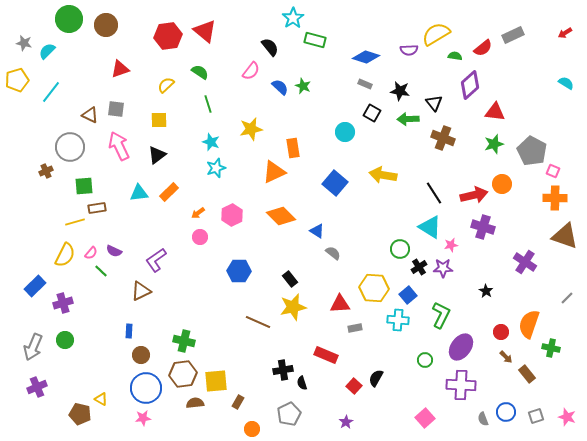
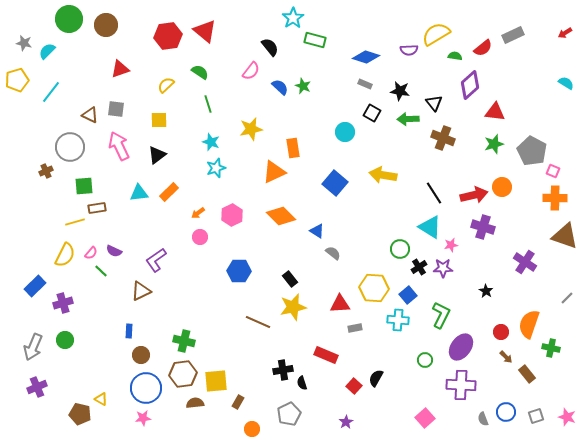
orange circle at (502, 184): moved 3 px down
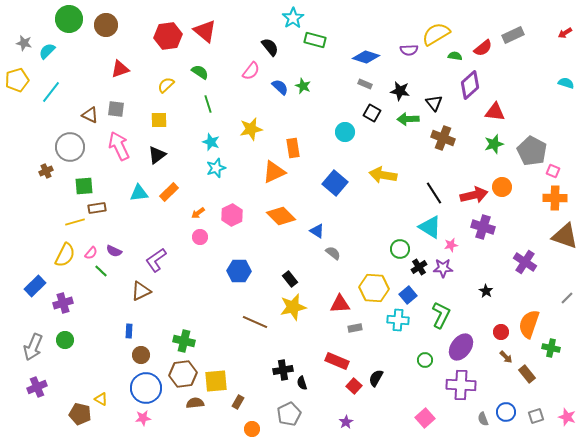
cyan semicircle at (566, 83): rotated 14 degrees counterclockwise
brown line at (258, 322): moved 3 px left
red rectangle at (326, 355): moved 11 px right, 6 px down
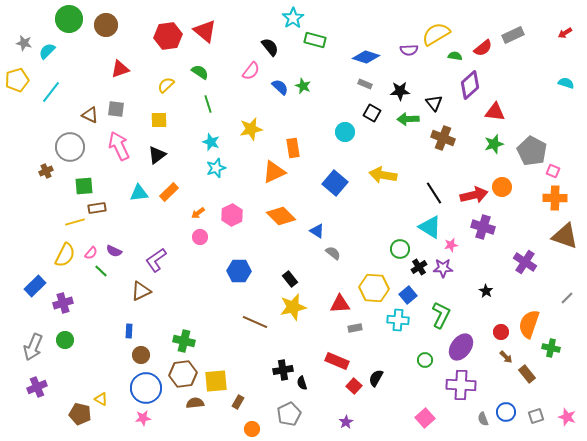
black star at (400, 91): rotated 12 degrees counterclockwise
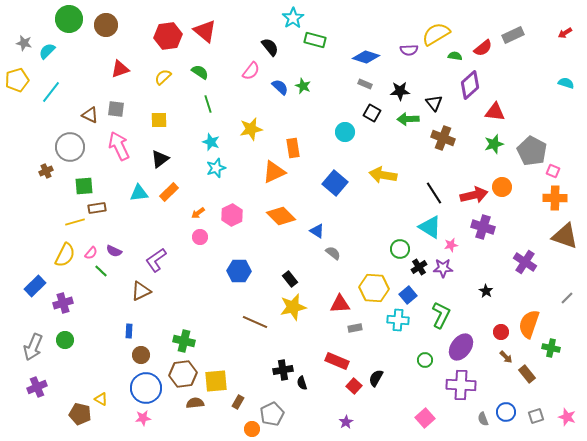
yellow semicircle at (166, 85): moved 3 px left, 8 px up
black triangle at (157, 155): moved 3 px right, 4 px down
gray pentagon at (289, 414): moved 17 px left
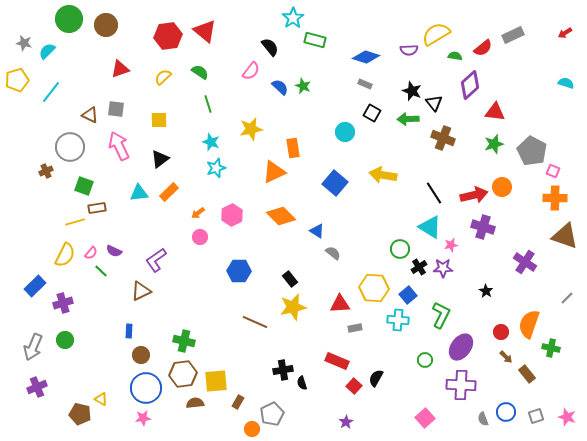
black star at (400, 91): moved 12 px right; rotated 24 degrees clockwise
green square at (84, 186): rotated 24 degrees clockwise
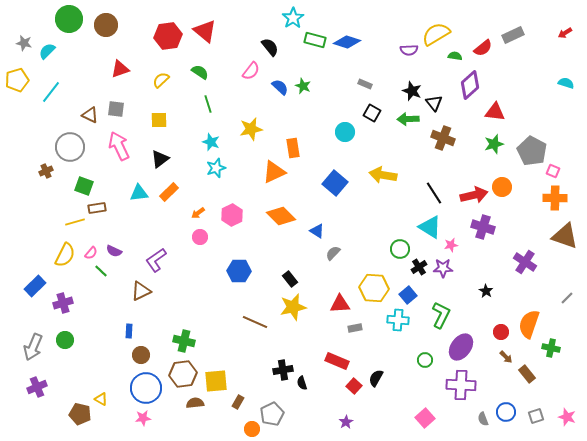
blue diamond at (366, 57): moved 19 px left, 15 px up
yellow semicircle at (163, 77): moved 2 px left, 3 px down
gray semicircle at (333, 253): rotated 84 degrees counterclockwise
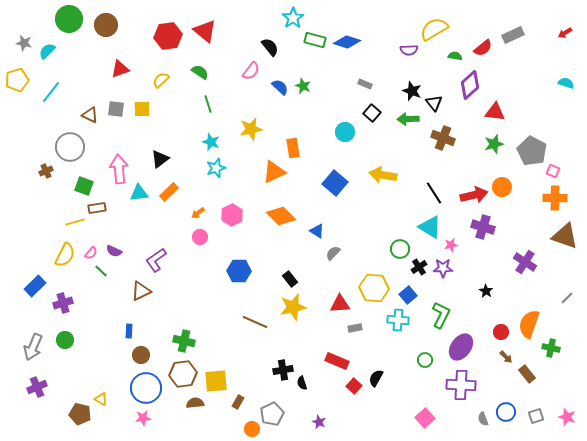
yellow semicircle at (436, 34): moved 2 px left, 5 px up
black square at (372, 113): rotated 12 degrees clockwise
yellow square at (159, 120): moved 17 px left, 11 px up
pink arrow at (119, 146): moved 23 px down; rotated 20 degrees clockwise
purple star at (346, 422): moved 27 px left; rotated 16 degrees counterclockwise
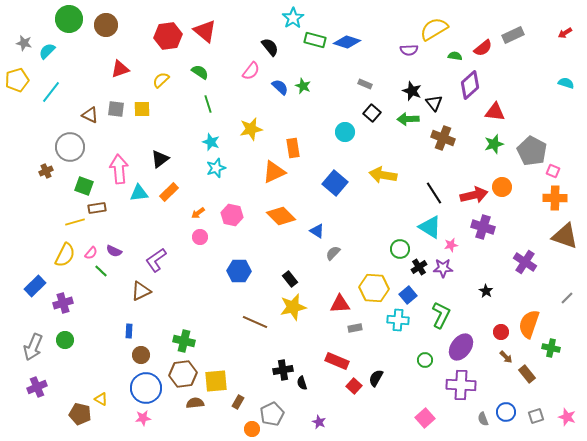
pink hexagon at (232, 215): rotated 20 degrees counterclockwise
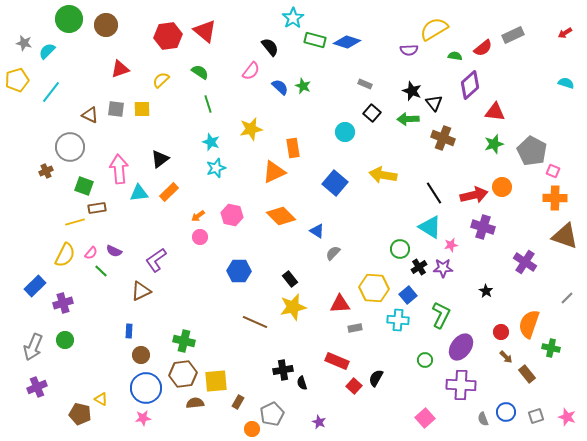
orange arrow at (198, 213): moved 3 px down
